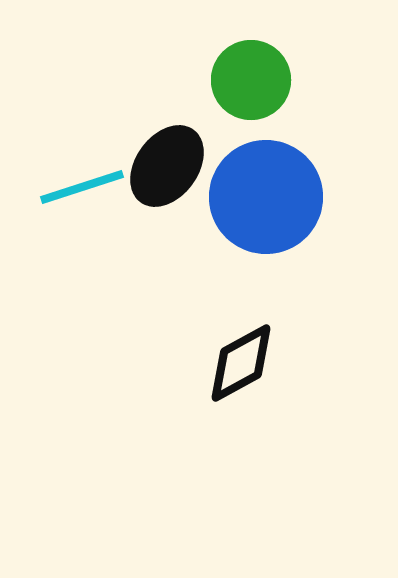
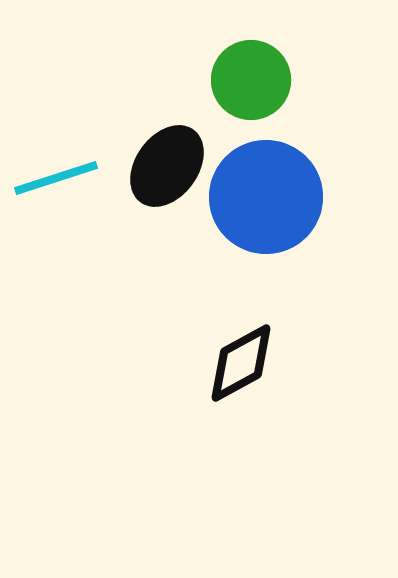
cyan line: moved 26 px left, 9 px up
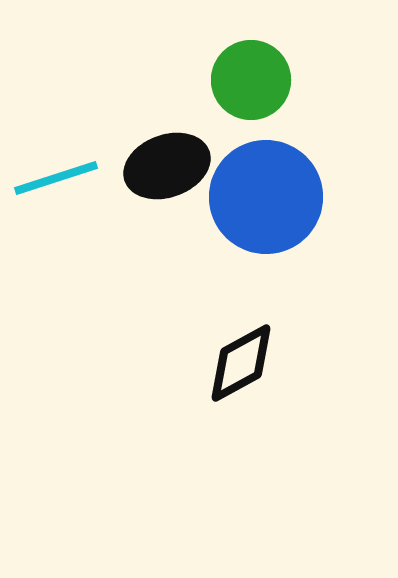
black ellipse: rotated 34 degrees clockwise
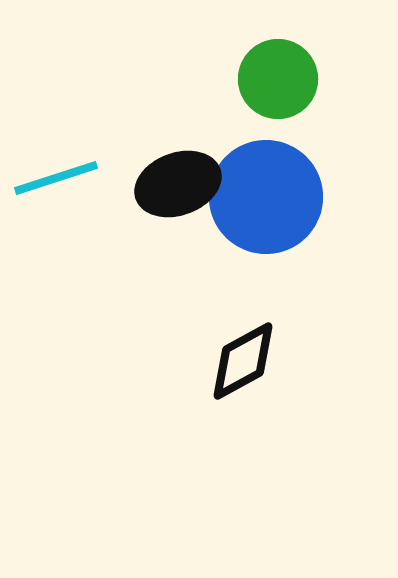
green circle: moved 27 px right, 1 px up
black ellipse: moved 11 px right, 18 px down
black diamond: moved 2 px right, 2 px up
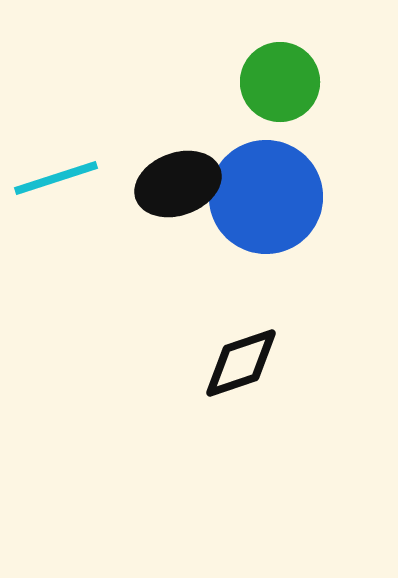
green circle: moved 2 px right, 3 px down
black diamond: moved 2 px left, 2 px down; rotated 10 degrees clockwise
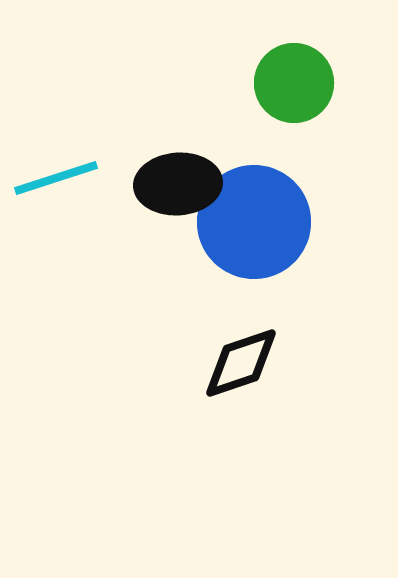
green circle: moved 14 px right, 1 px down
black ellipse: rotated 16 degrees clockwise
blue circle: moved 12 px left, 25 px down
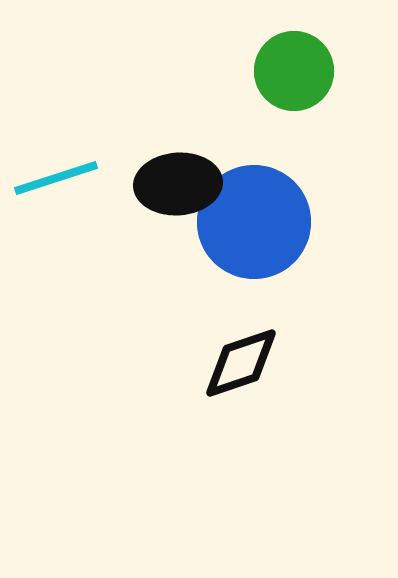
green circle: moved 12 px up
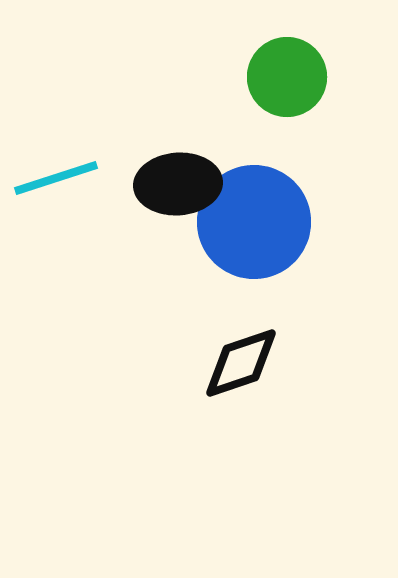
green circle: moved 7 px left, 6 px down
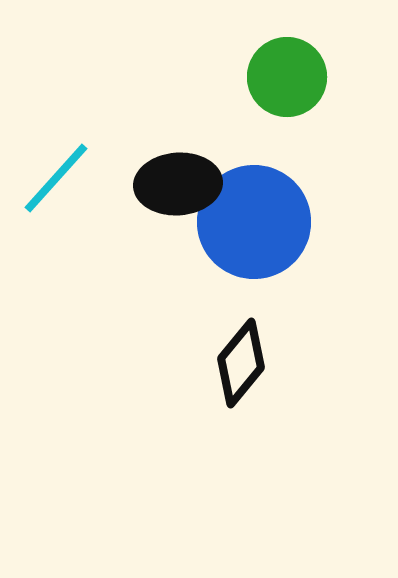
cyan line: rotated 30 degrees counterclockwise
black diamond: rotated 32 degrees counterclockwise
